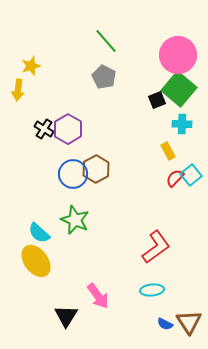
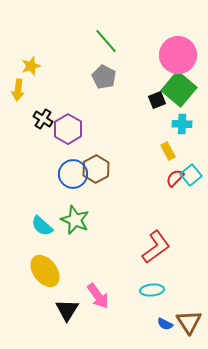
black cross: moved 1 px left, 10 px up
cyan semicircle: moved 3 px right, 7 px up
yellow ellipse: moved 9 px right, 10 px down
black triangle: moved 1 px right, 6 px up
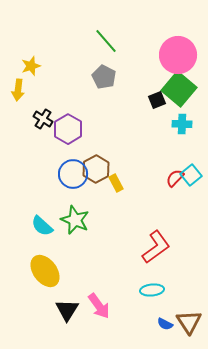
yellow rectangle: moved 52 px left, 32 px down
pink arrow: moved 1 px right, 10 px down
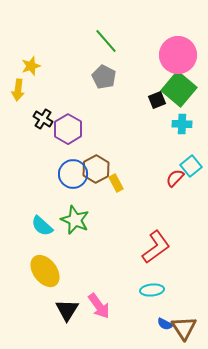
cyan square: moved 9 px up
brown triangle: moved 5 px left, 6 px down
